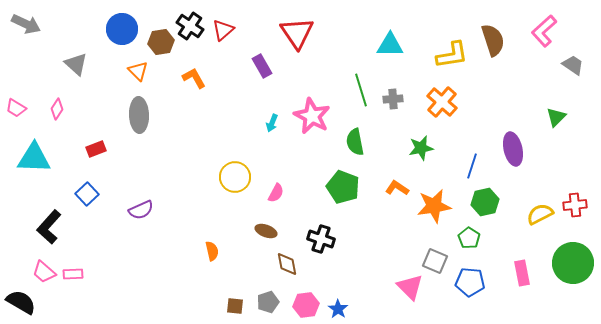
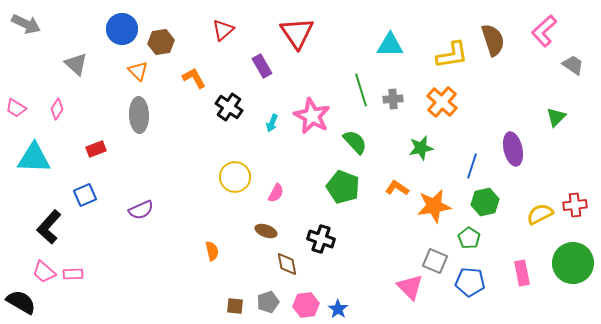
black cross at (190, 26): moved 39 px right, 81 px down
green semicircle at (355, 142): rotated 148 degrees clockwise
blue square at (87, 194): moved 2 px left, 1 px down; rotated 20 degrees clockwise
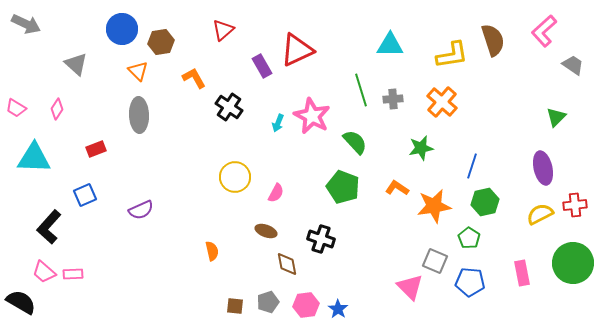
red triangle at (297, 33): moved 17 px down; rotated 39 degrees clockwise
cyan arrow at (272, 123): moved 6 px right
purple ellipse at (513, 149): moved 30 px right, 19 px down
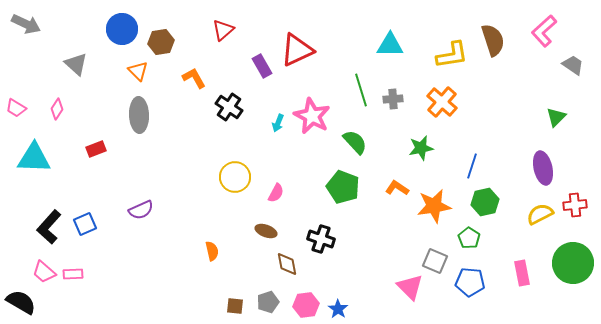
blue square at (85, 195): moved 29 px down
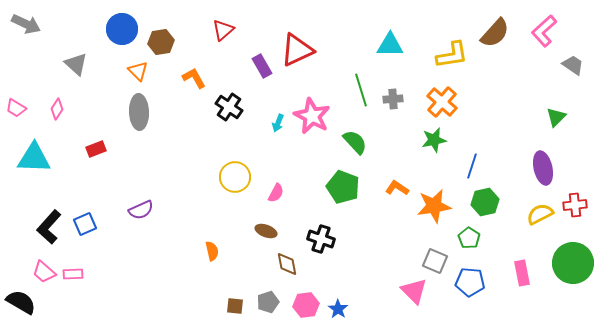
brown semicircle at (493, 40): moved 2 px right, 7 px up; rotated 60 degrees clockwise
gray ellipse at (139, 115): moved 3 px up
green star at (421, 148): moved 13 px right, 8 px up
pink triangle at (410, 287): moved 4 px right, 4 px down
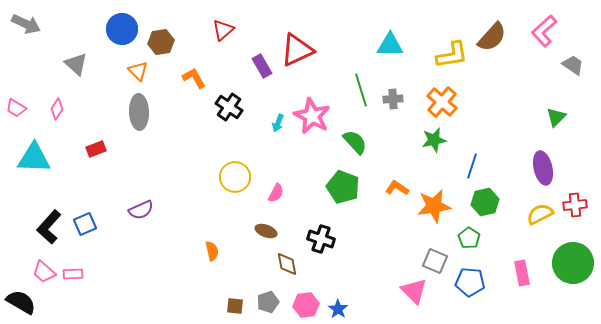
brown semicircle at (495, 33): moved 3 px left, 4 px down
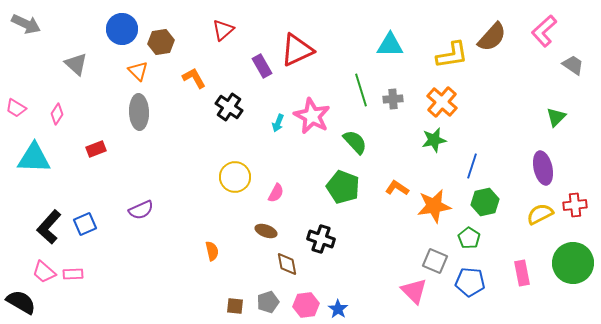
pink diamond at (57, 109): moved 5 px down
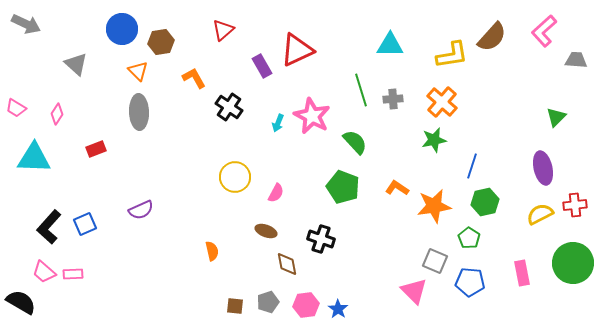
gray trapezoid at (573, 65): moved 3 px right, 5 px up; rotated 30 degrees counterclockwise
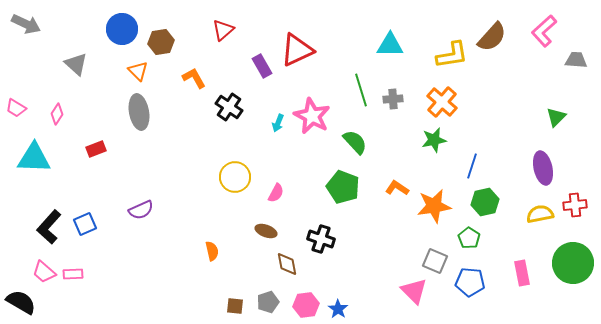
gray ellipse at (139, 112): rotated 8 degrees counterclockwise
yellow semicircle at (540, 214): rotated 16 degrees clockwise
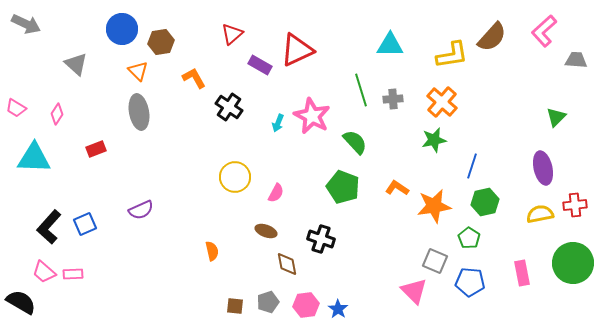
red triangle at (223, 30): moved 9 px right, 4 px down
purple rectangle at (262, 66): moved 2 px left, 1 px up; rotated 30 degrees counterclockwise
